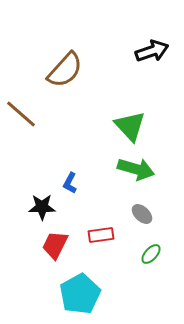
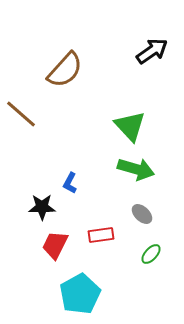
black arrow: rotated 16 degrees counterclockwise
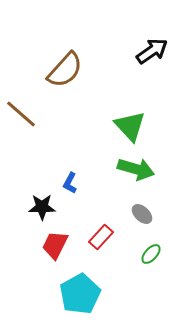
red rectangle: moved 2 px down; rotated 40 degrees counterclockwise
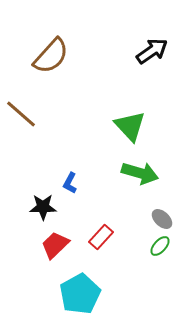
brown semicircle: moved 14 px left, 14 px up
green arrow: moved 4 px right, 4 px down
black star: moved 1 px right
gray ellipse: moved 20 px right, 5 px down
red trapezoid: rotated 20 degrees clockwise
green ellipse: moved 9 px right, 8 px up
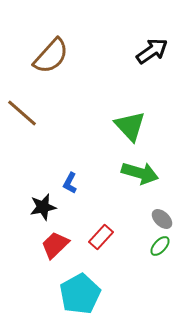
brown line: moved 1 px right, 1 px up
black star: rotated 12 degrees counterclockwise
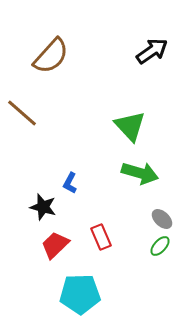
black star: rotated 28 degrees clockwise
red rectangle: rotated 65 degrees counterclockwise
cyan pentagon: rotated 27 degrees clockwise
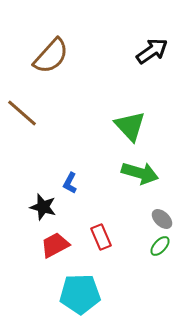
red trapezoid: rotated 16 degrees clockwise
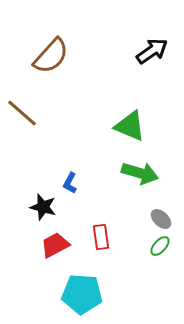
green triangle: rotated 24 degrees counterclockwise
gray ellipse: moved 1 px left
red rectangle: rotated 15 degrees clockwise
cyan pentagon: moved 2 px right; rotated 6 degrees clockwise
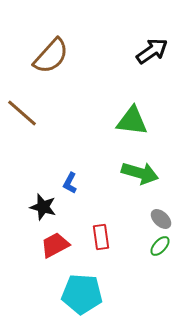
green triangle: moved 2 px right, 5 px up; rotated 16 degrees counterclockwise
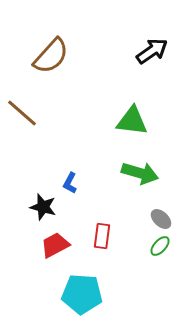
red rectangle: moved 1 px right, 1 px up; rotated 15 degrees clockwise
